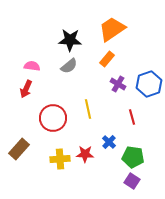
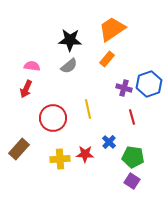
purple cross: moved 6 px right, 4 px down; rotated 14 degrees counterclockwise
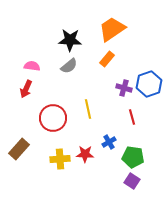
blue cross: rotated 16 degrees clockwise
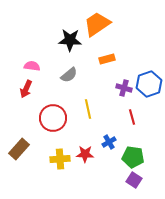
orange trapezoid: moved 15 px left, 5 px up
orange rectangle: rotated 35 degrees clockwise
gray semicircle: moved 9 px down
purple square: moved 2 px right, 1 px up
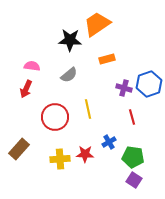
red circle: moved 2 px right, 1 px up
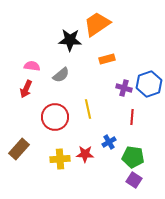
gray semicircle: moved 8 px left
red line: rotated 21 degrees clockwise
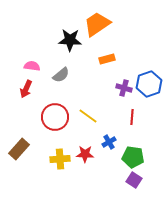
yellow line: moved 7 px down; rotated 42 degrees counterclockwise
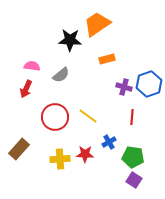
purple cross: moved 1 px up
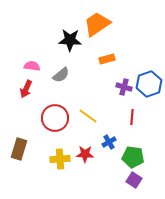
red circle: moved 1 px down
brown rectangle: rotated 25 degrees counterclockwise
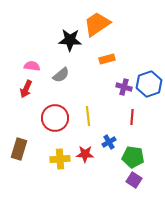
yellow line: rotated 48 degrees clockwise
